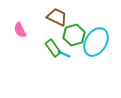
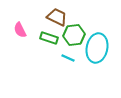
green hexagon: rotated 10 degrees clockwise
cyan ellipse: moved 1 px right, 6 px down; rotated 20 degrees counterclockwise
green rectangle: moved 4 px left, 10 px up; rotated 36 degrees counterclockwise
cyan line: moved 4 px right, 4 px down
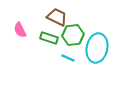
green hexagon: moved 1 px left
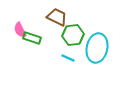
green rectangle: moved 17 px left
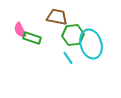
brown trapezoid: rotated 15 degrees counterclockwise
cyan ellipse: moved 6 px left, 4 px up; rotated 28 degrees counterclockwise
cyan line: rotated 32 degrees clockwise
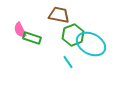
brown trapezoid: moved 2 px right, 2 px up
green hexagon: rotated 15 degrees counterclockwise
cyan ellipse: rotated 44 degrees counterclockwise
cyan line: moved 4 px down
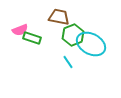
brown trapezoid: moved 2 px down
pink semicircle: rotated 84 degrees counterclockwise
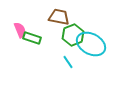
pink semicircle: rotated 91 degrees counterclockwise
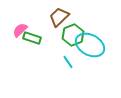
brown trapezoid: rotated 55 degrees counterclockwise
pink semicircle: rotated 112 degrees counterclockwise
cyan ellipse: moved 1 px left, 1 px down
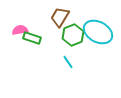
brown trapezoid: moved 1 px right; rotated 15 degrees counterclockwise
pink semicircle: rotated 35 degrees clockwise
cyan ellipse: moved 8 px right, 13 px up
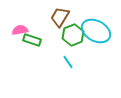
cyan ellipse: moved 2 px left, 1 px up
green rectangle: moved 2 px down
